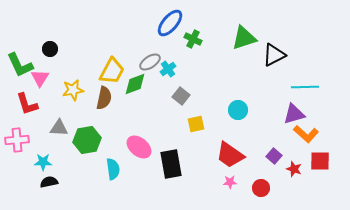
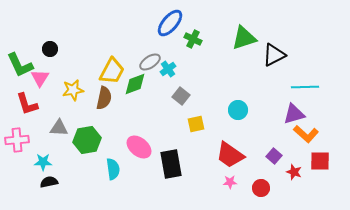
red star: moved 3 px down
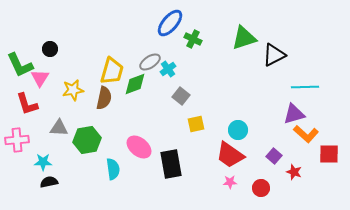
yellow trapezoid: rotated 12 degrees counterclockwise
cyan circle: moved 20 px down
red square: moved 9 px right, 7 px up
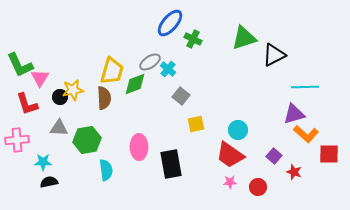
black circle: moved 10 px right, 48 px down
cyan cross: rotated 14 degrees counterclockwise
brown semicircle: rotated 15 degrees counterclockwise
pink ellipse: rotated 50 degrees clockwise
cyan semicircle: moved 7 px left, 1 px down
red circle: moved 3 px left, 1 px up
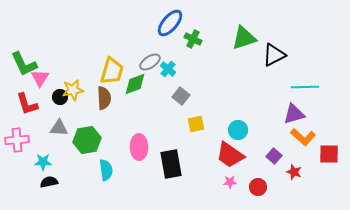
green L-shape: moved 4 px right, 1 px up
orange L-shape: moved 3 px left, 3 px down
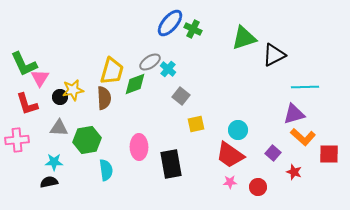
green cross: moved 10 px up
purple square: moved 1 px left, 3 px up
cyan star: moved 11 px right
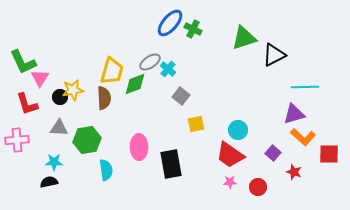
green L-shape: moved 1 px left, 2 px up
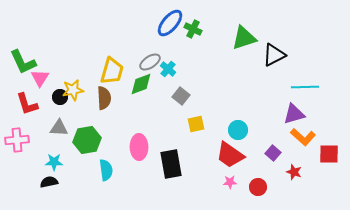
green diamond: moved 6 px right
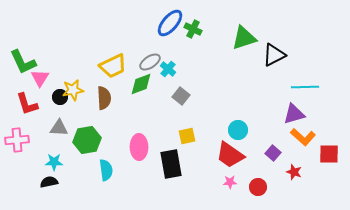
yellow trapezoid: moved 1 px right, 5 px up; rotated 48 degrees clockwise
yellow square: moved 9 px left, 12 px down
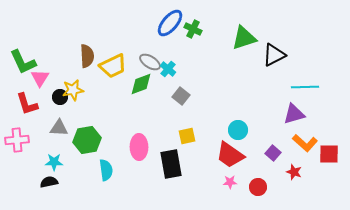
gray ellipse: rotated 65 degrees clockwise
brown semicircle: moved 17 px left, 42 px up
orange L-shape: moved 2 px right, 6 px down
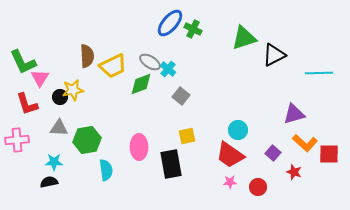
cyan line: moved 14 px right, 14 px up
